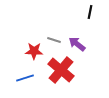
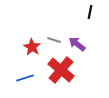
red star: moved 2 px left, 4 px up; rotated 30 degrees clockwise
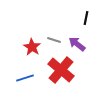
black line: moved 4 px left, 6 px down
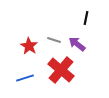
red star: moved 3 px left, 1 px up
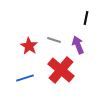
purple arrow: moved 1 px right, 1 px down; rotated 30 degrees clockwise
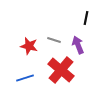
red star: rotated 18 degrees counterclockwise
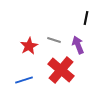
red star: rotated 30 degrees clockwise
blue line: moved 1 px left, 2 px down
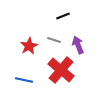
black line: moved 23 px left, 2 px up; rotated 56 degrees clockwise
blue line: rotated 30 degrees clockwise
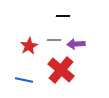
black line: rotated 24 degrees clockwise
gray line: rotated 16 degrees counterclockwise
purple arrow: moved 2 px left, 1 px up; rotated 72 degrees counterclockwise
